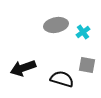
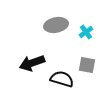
cyan cross: moved 3 px right
black arrow: moved 9 px right, 5 px up
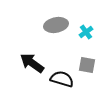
black arrow: rotated 55 degrees clockwise
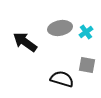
gray ellipse: moved 4 px right, 3 px down
black arrow: moved 7 px left, 21 px up
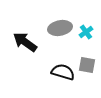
black semicircle: moved 1 px right, 7 px up
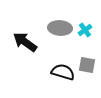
gray ellipse: rotated 15 degrees clockwise
cyan cross: moved 1 px left, 2 px up
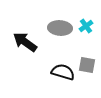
cyan cross: moved 1 px right, 4 px up
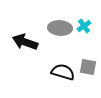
cyan cross: moved 2 px left
black arrow: rotated 15 degrees counterclockwise
gray square: moved 1 px right, 2 px down
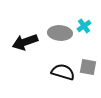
gray ellipse: moved 5 px down
black arrow: rotated 40 degrees counterclockwise
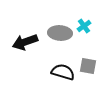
gray square: moved 1 px up
